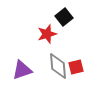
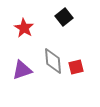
red star: moved 23 px left, 6 px up; rotated 24 degrees counterclockwise
gray diamond: moved 5 px left, 5 px up
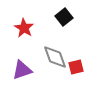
gray diamond: moved 2 px right, 4 px up; rotated 16 degrees counterclockwise
